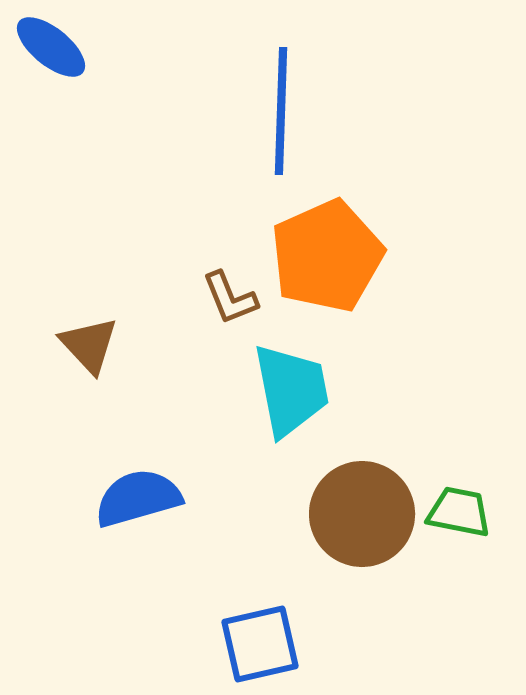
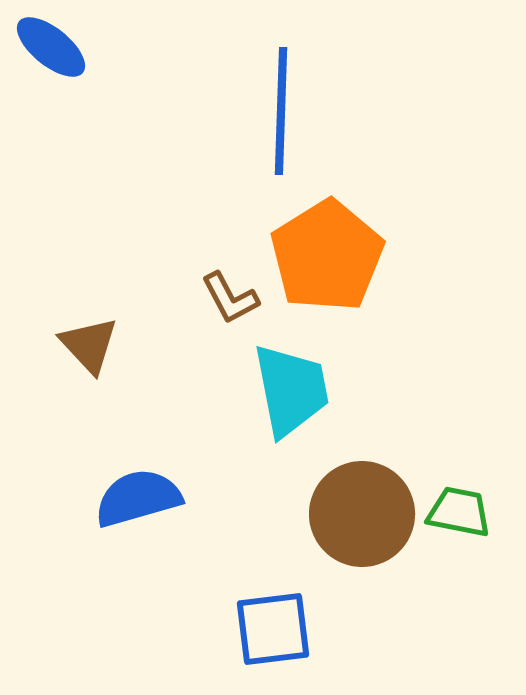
orange pentagon: rotated 8 degrees counterclockwise
brown L-shape: rotated 6 degrees counterclockwise
blue square: moved 13 px right, 15 px up; rotated 6 degrees clockwise
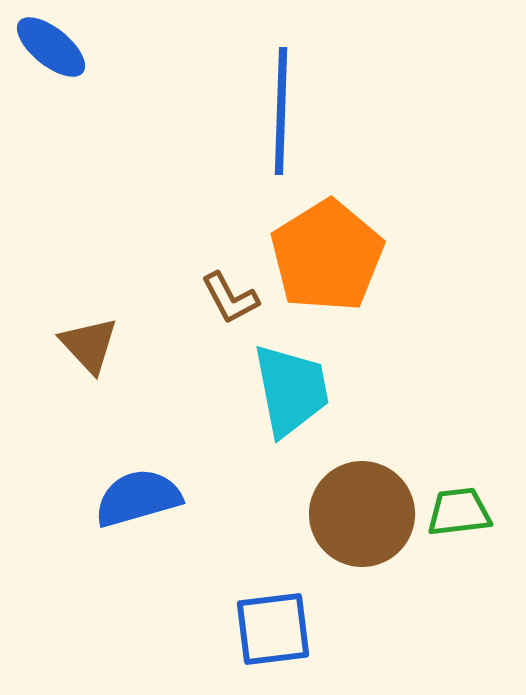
green trapezoid: rotated 18 degrees counterclockwise
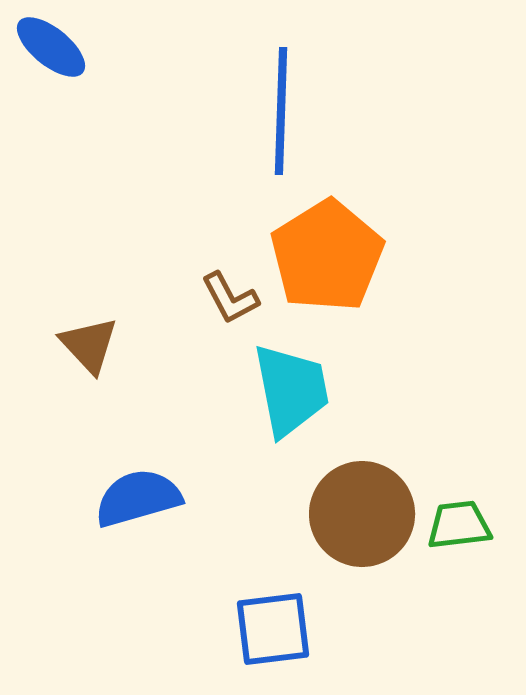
green trapezoid: moved 13 px down
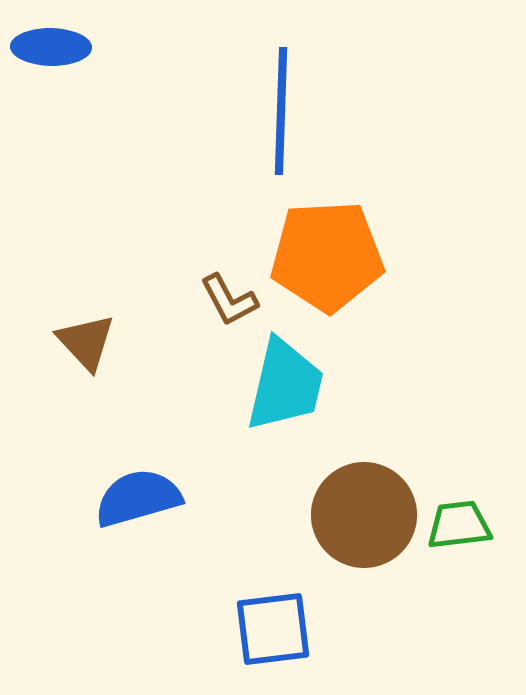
blue ellipse: rotated 38 degrees counterclockwise
orange pentagon: rotated 29 degrees clockwise
brown L-shape: moved 1 px left, 2 px down
brown triangle: moved 3 px left, 3 px up
cyan trapezoid: moved 6 px left, 5 px up; rotated 24 degrees clockwise
brown circle: moved 2 px right, 1 px down
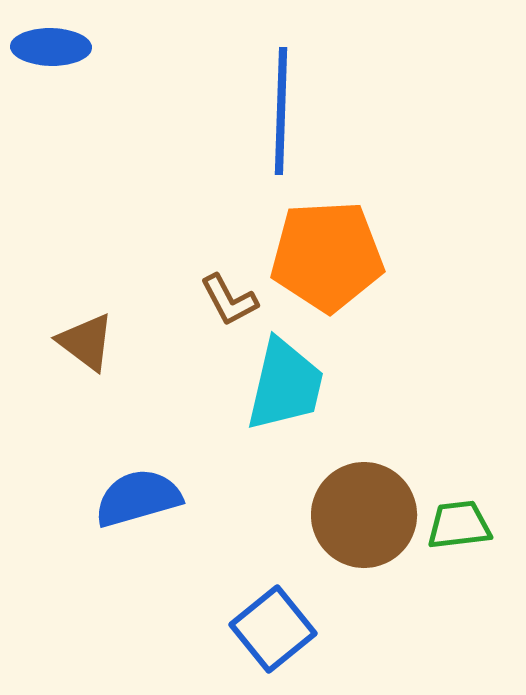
brown triangle: rotated 10 degrees counterclockwise
blue square: rotated 32 degrees counterclockwise
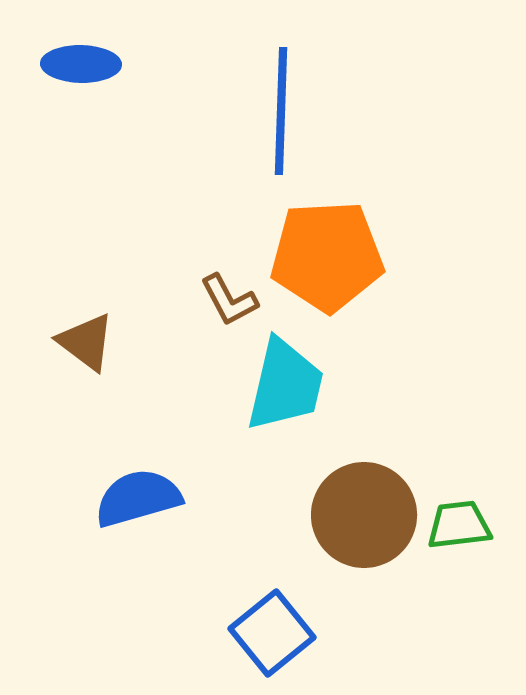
blue ellipse: moved 30 px right, 17 px down
blue square: moved 1 px left, 4 px down
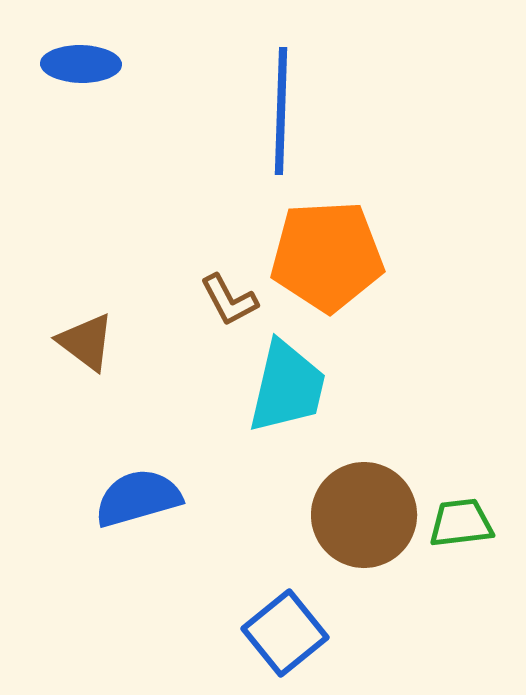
cyan trapezoid: moved 2 px right, 2 px down
green trapezoid: moved 2 px right, 2 px up
blue square: moved 13 px right
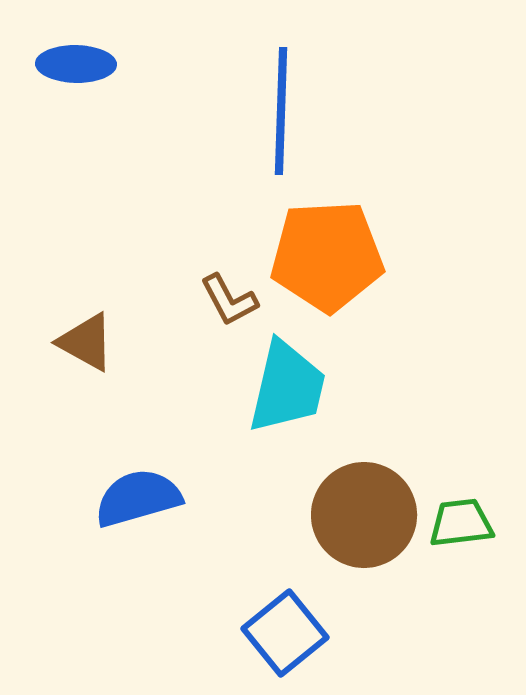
blue ellipse: moved 5 px left
brown triangle: rotated 8 degrees counterclockwise
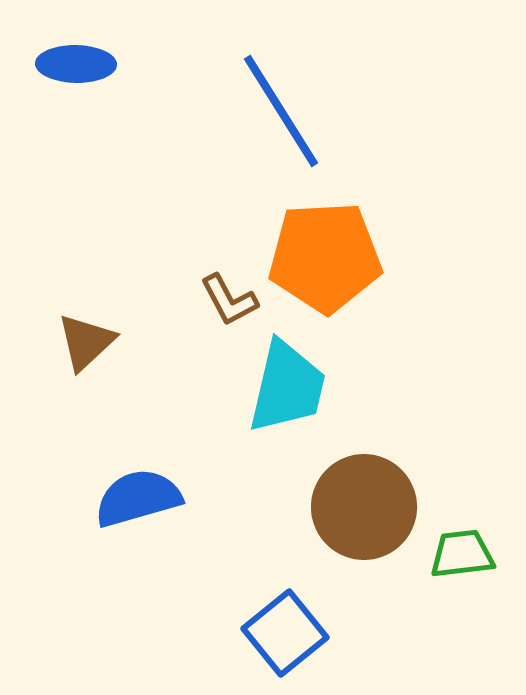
blue line: rotated 34 degrees counterclockwise
orange pentagon: moved 2 px left, 1 px down
brown triangle: rotated 48 degrees clockwise
brown circle: moved 8 px up
green trapezoid: moved 1 px right, 31 px down
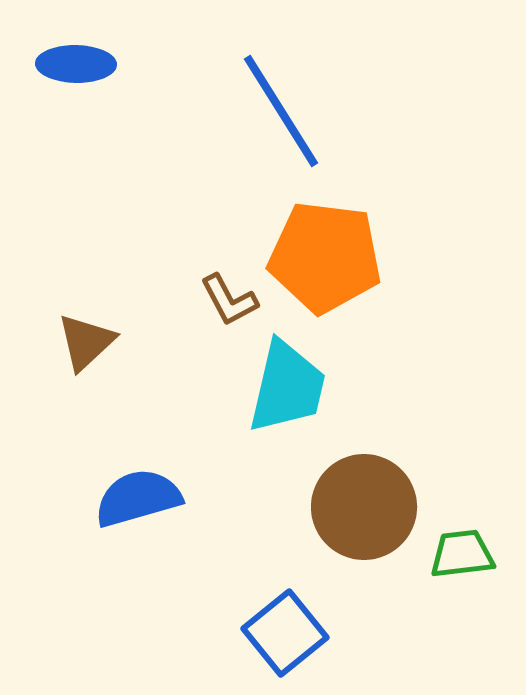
orange pentagon: rotated 10 degrees clockwise
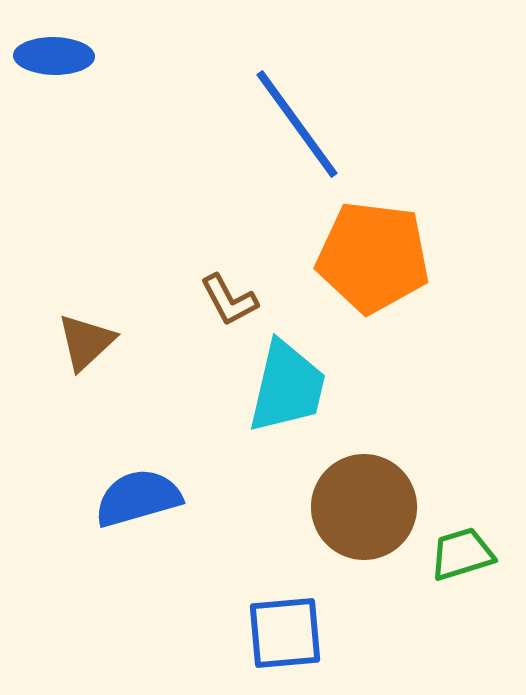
blue ellipse: moved 22 px left, 8 px up
blue line: moved 16 px right, 13 px down; rotated 4 degrees counterclockwise
orange pentagon: moved 48 px right
green trapezoid: rotated 10 degrees counterclockwise
blue square: rotated 34 degrees clockwise
